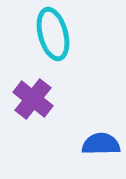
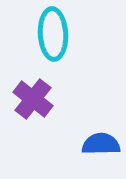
cyan ellipse: rotated 12 degrees clockwise
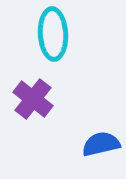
blue semicircle: rotated 12 degrees counterclockwise
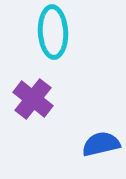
cyan ellipse: moved 2 px up
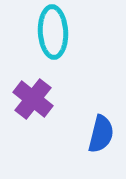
blue semicircle: moved 10 px up; rotated 117 degrees clockwise
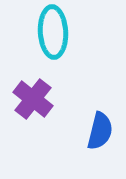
blue semicircle: moved 1 px left, 3 px up
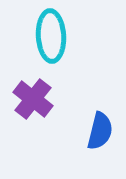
cyan ellipse: moved 2 px left, 4 px down
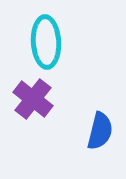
cyan ellipse: moved 5 px left, 6 px down
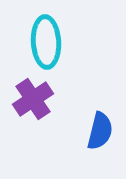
purple cross: rotated 18 degrees clockwise
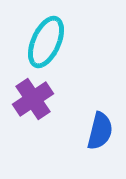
cyan ellipse: rotated 27 degrees clockwise
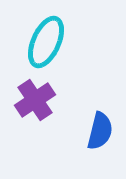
purple cross: moved 2 px right, 1 px down
